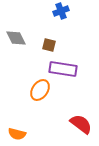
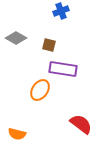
gray diamond: rotated 35 degrees counterclockwise
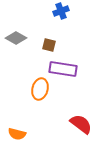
orange ellipse: moved 1 px up; rotated 20 degrees counterclockwise
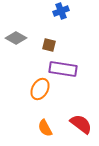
orange ellipse: rotated 15 degrees clockwise
orange semicircle: moved 28 px right, 6 px up; rotated 48 degrees clockwise
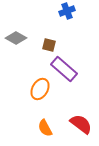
blue cross: moved 6 px right
purple rectangle: moved 1 px right; rotated 32 degrees clockwise
